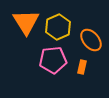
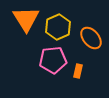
orange triangle: moved 3 px up
orange ellipse: moved 2 px up
orange rectangle: moved 4 px left, 4 px down
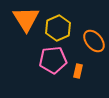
yellow hexagon: moved 1 px down
orange ellipse: moved 3 px right, 3 px down
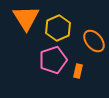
orange triangle: moved 1 px up
pink pentagon: rotated 12 degrees counterclockwise
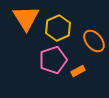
orange rectangle: rotated 48 degrees clockwise
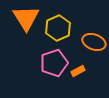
orange ellipse: moved 1 px down; rotated 30 degrees counterclockwise
pink pentagon: moved 1 px right, 3 px down
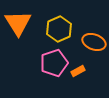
orange triangle: moved 8 px left, 5 px down
yellow hexagon: moved 1 px right, 1 px down
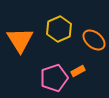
orange triangle: moved 2 px right, 17 px down
orange ellipse: moved 2 px up; rotated 20 degrees clockwise
pink pentagon: moved 15 px down
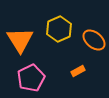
pink pentagon: moved 23 px left; rotated 8 degrees counterclockwise
